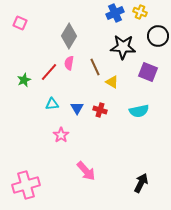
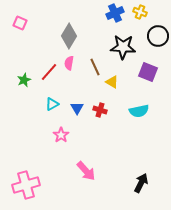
cyan triangle: rotated 24 degrees counterclockwise
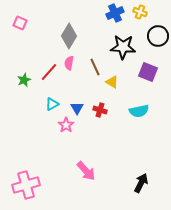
pink star: moved 5 px right, 10 px up
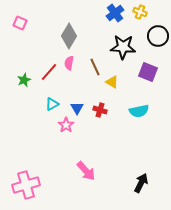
blue cross: rotated 12 degrees counterclockwise
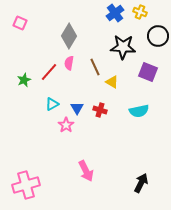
pink arrow: rotated 15 degrees clockwise
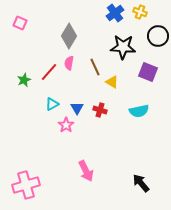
black arrow: rotated 66 degrees counterclockwise
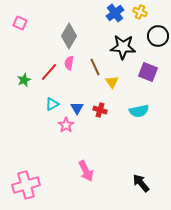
yellow triangle: rotated 24 degrees clockwise
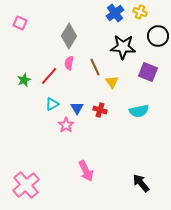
red line: moved 4 px down
pink cross: rotated 24 degrees counterclockwise
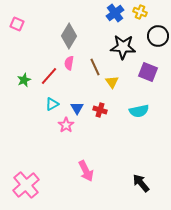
pink square: moved 3 px left, 1 px down
